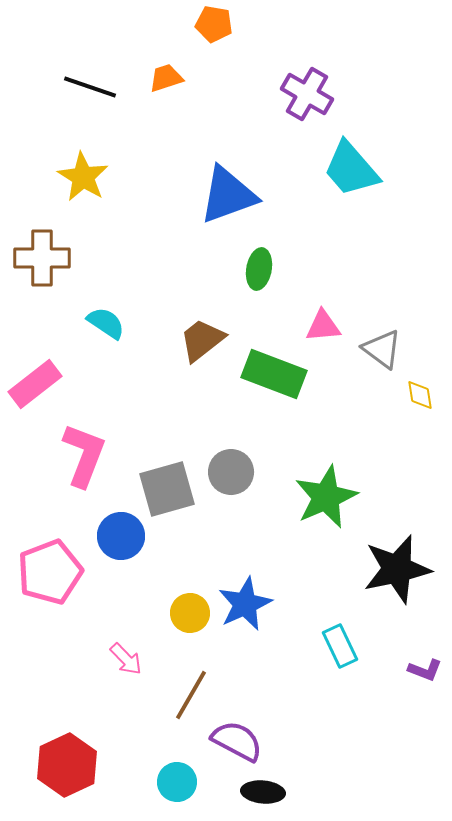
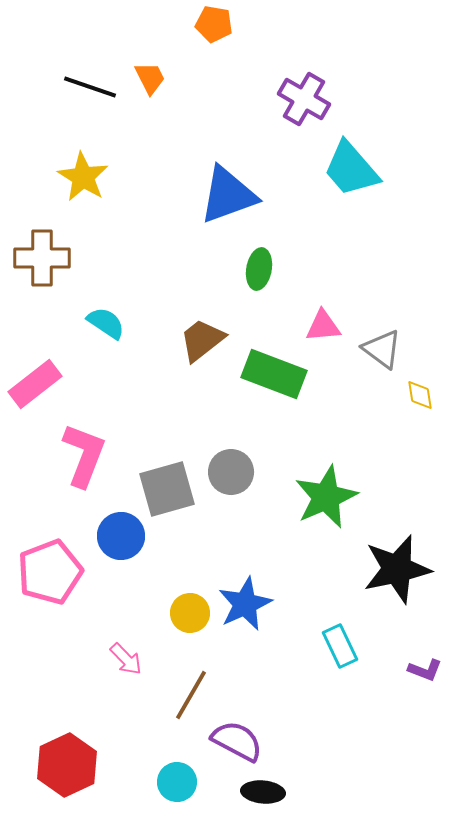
orange trapezoid: moved 16 px left; rotated 81 degrees clockwise
purple cross: moved 3 px left, 5 px down
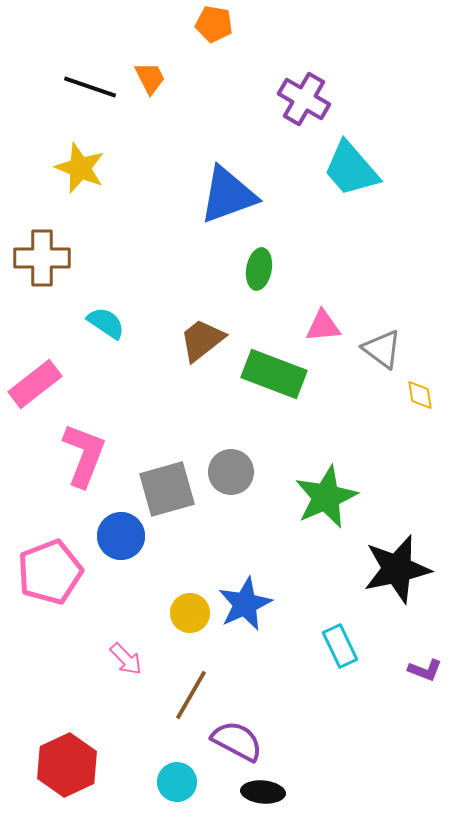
yellow star: moved 3 px left, 9 px up; rotated 9 degrees counterclockwise
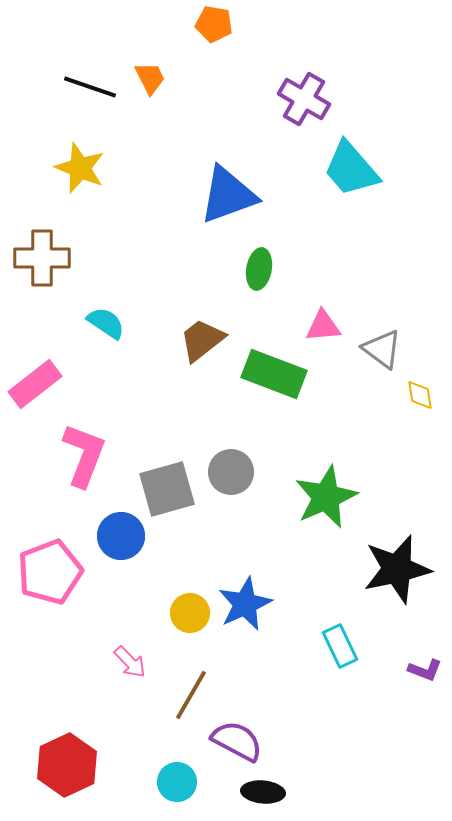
pink arrow: moved 4 px right, 3 px down
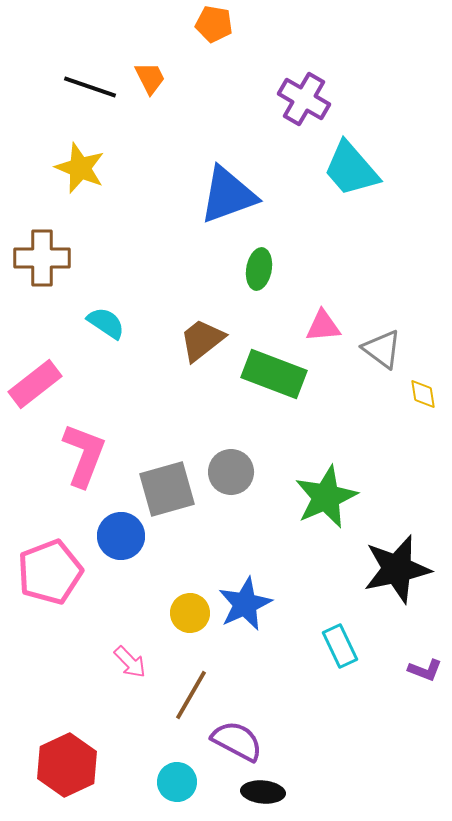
yellow diamond: moved 3 px right, 1 px up
